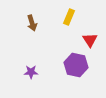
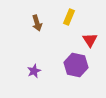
brown arrow: moved 5 px right
purple star: moved 3 px right, 1 px up; rotated 24 degrees counterclockwise
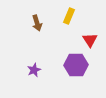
yellow rectangle: moved 1 px up
purple hexagon: rotated 15 degrees counterclockwise
purple star: moved 1 px up
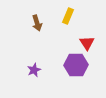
yellow rectangle: moved 1 px left
red triangle: moved 3 px left, 3 px down
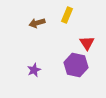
yellow rectangle: moved 1 px left, 1 px up
brown arrow: rotated 91 degrees clockwise
purple hexagon: rotated 15 degrees clockwise
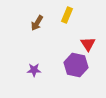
brown arrow: rotated 42 degrees counterclockwise
red triangle: moved 1 px right, 1 px down
purple star: rotated 24 degrees clockwise
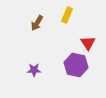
red triangle: moved 1 px up
